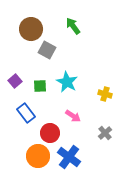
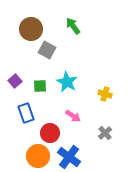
blue rectangle: rotated 18 degrees clockwise
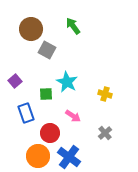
green square: moved 6 px right, 8 px down
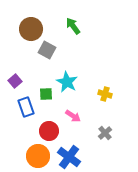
blue rectangle: moved 6 px up
red circle: moved 1 px left, 2 px up
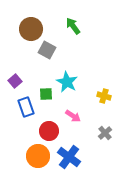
yellow cross: moved 1 px left, 2 px down
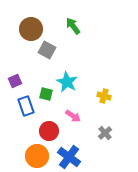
purple square: rotated 16 degrees clockwise
green square: rotated 16 degrees clockwise
blue rectangle: moved 1 px up
orange circle: moved 1 px left
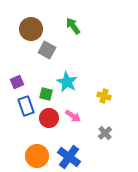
purple square: moved 2 px right, 1 px down
red circle: moved 13 px up
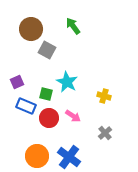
blue rectangle: rotated 48 degrees counterclockwise
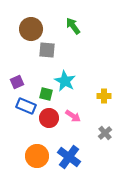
gray square: rotated 24 degrees counterclockwise
cyan star: moved 2 px left, 1 px up
yellow cross: rotated 16 degrees counterclockwise
